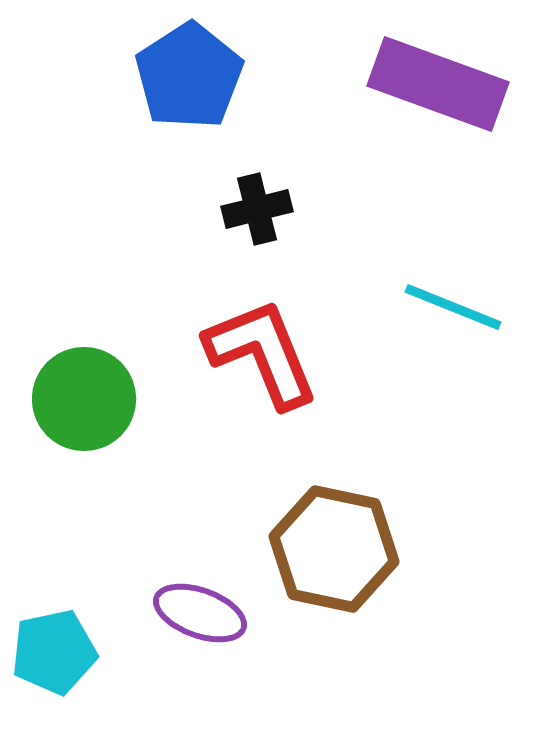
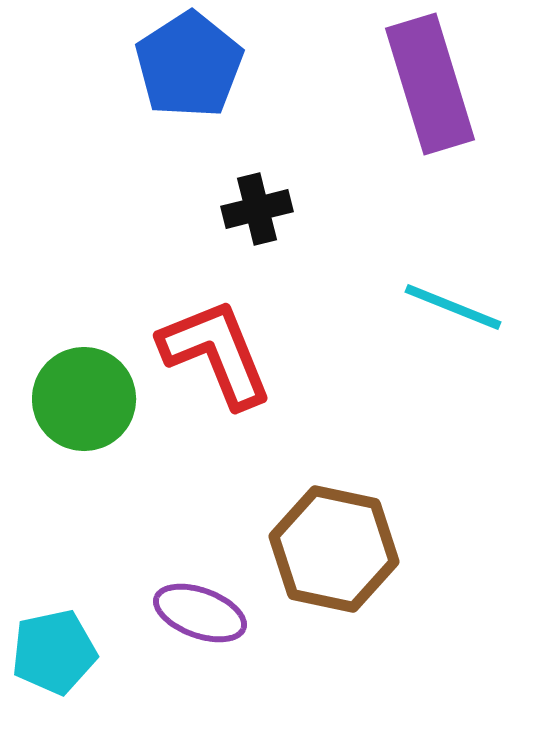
blue pentagon: moved 11 px up
purple rectangle: moved 8 px left; rotated 53 degrees clockwise
red L-shape: moved 46 px left
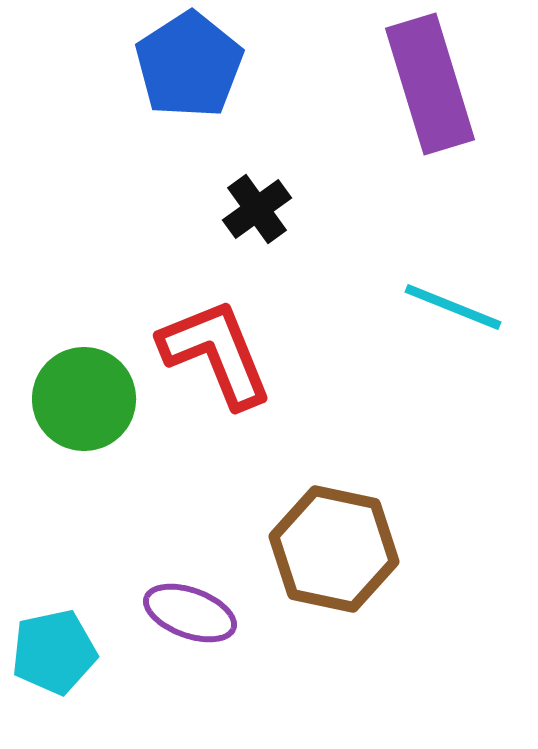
black cross: rotated 22 degrees counterclockwise
purple ellipse: moved 10 px left
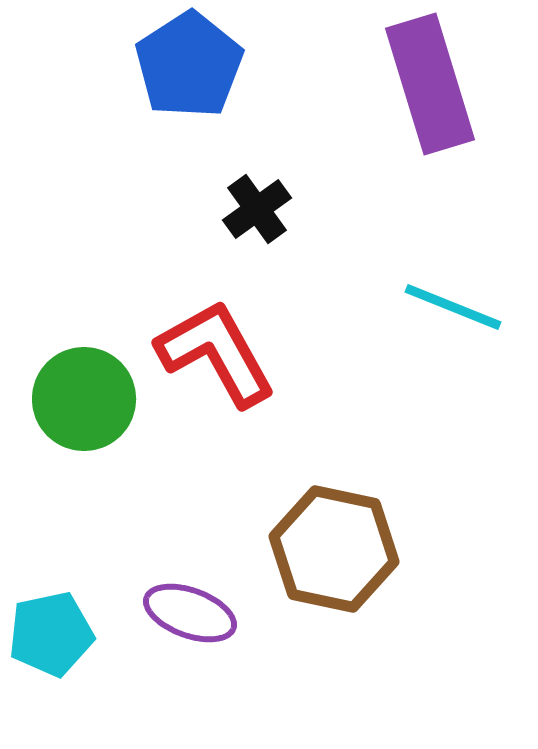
red L-shape: rotated 7 degrees counterclockwise
cyan pentagon: moved 3 px left, 18 px up
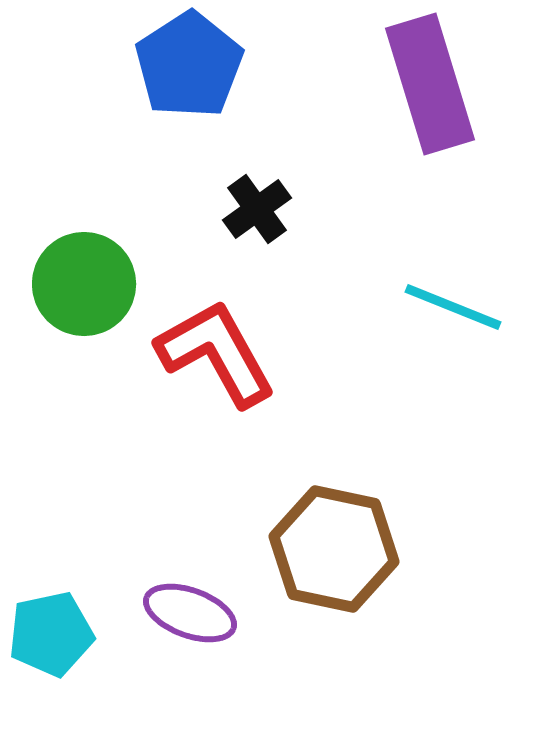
green circle: moved 115 px up
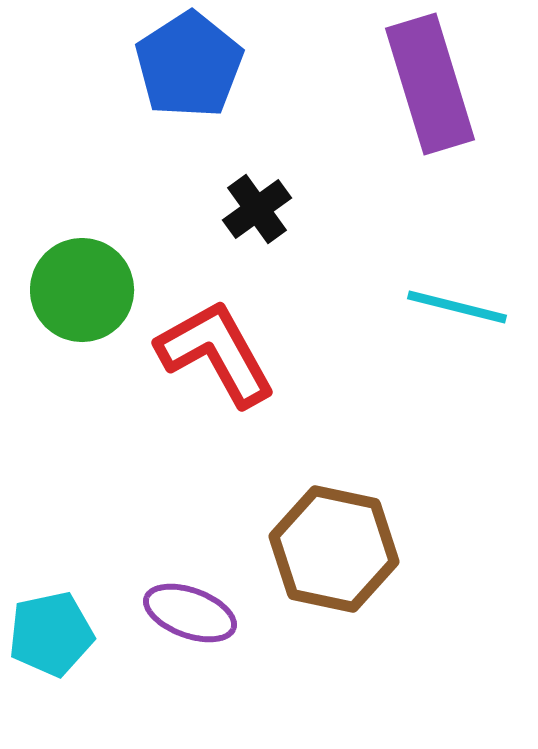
green circle: moved 2 px left, 6 px down
cyan line: moved 4 px right; rotated 8 degrees counterclockwise
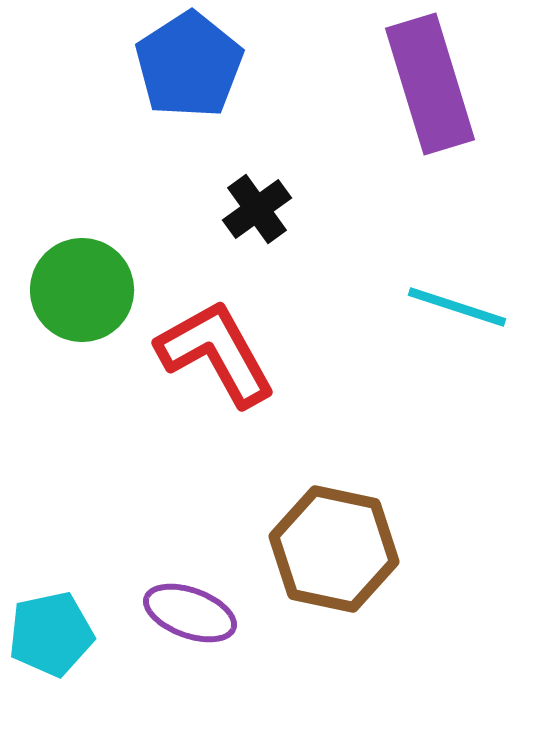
cyan line: rotated 4 degrees clockwise
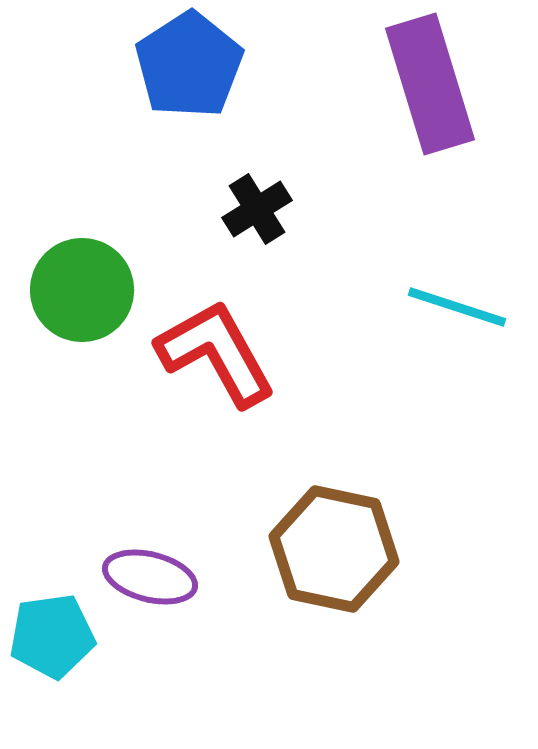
black cross: rotated 4 degrees clockwise
purple ellipse: moved 40 px left, 36 px up; rotated 6 degrees counterclockwise
cyan pentagon: moved 1 px right, 2 px down; rotated 4 degrees clockwise
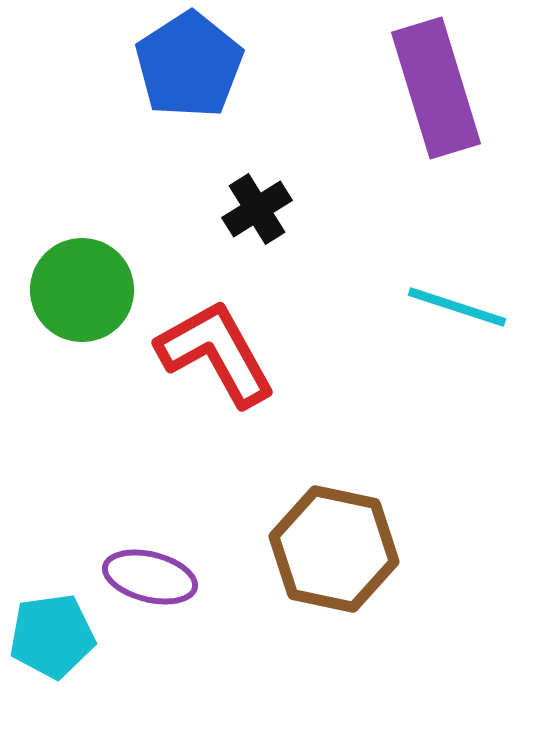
purple rectangle: moved 6 px right, 4 px down
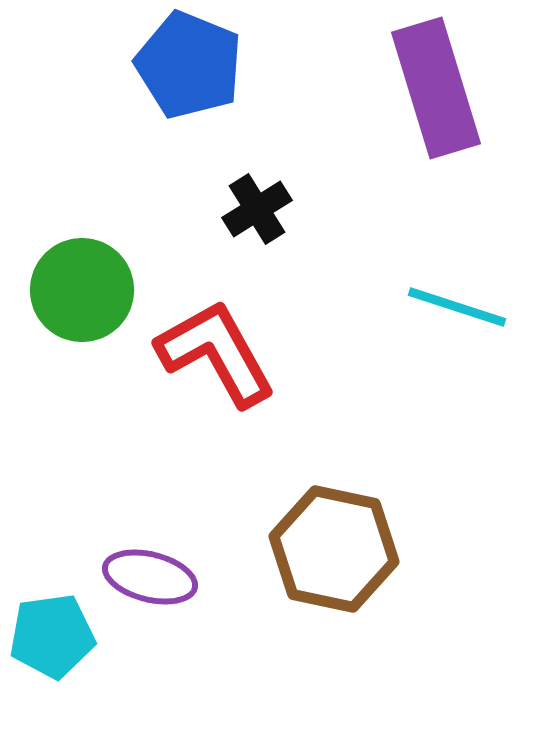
blue pentagon: rotated 17 degrees counterclockwise
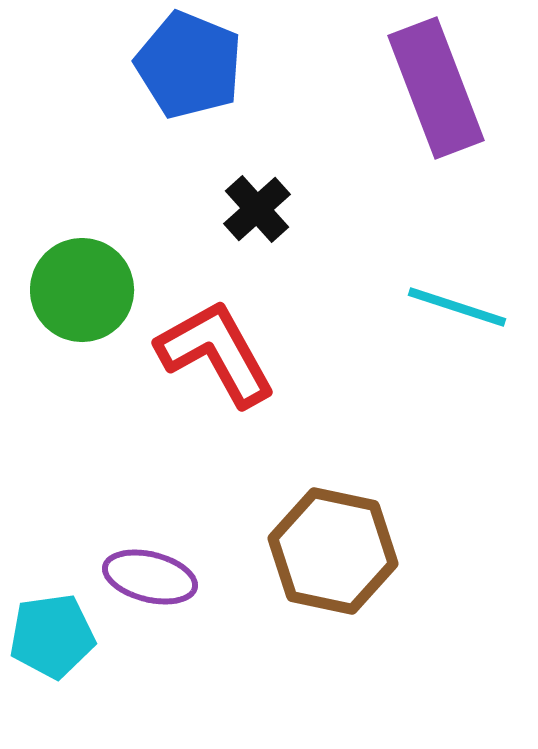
purple rectangle: rotated 4 degrees counterclockwise
black cross: rotated 10 degrees counterclockwise
brown hexagon: moved 1 px left, 2 px down
